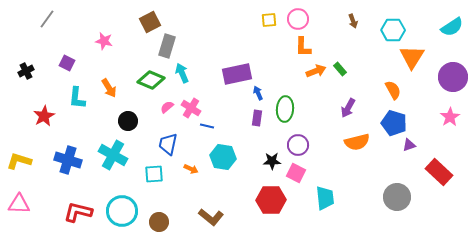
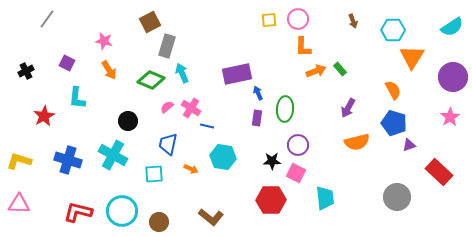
orange arrow at (109, 88): moved 18 px up
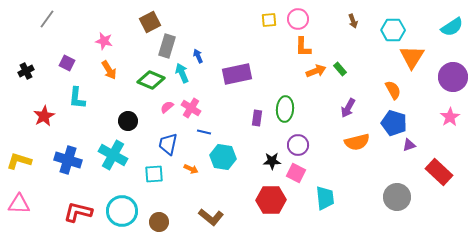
blue arrow at (258, 93): moved 60 px left, 37 px up
blue line at (207, 126): moved 3 px left, 6 px down
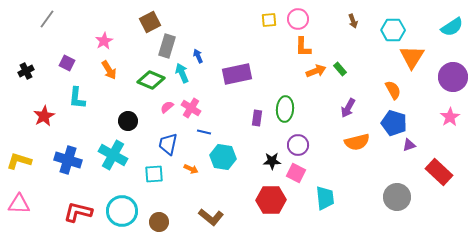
pink star at (104, 41): rotated 30 degrees clockwise
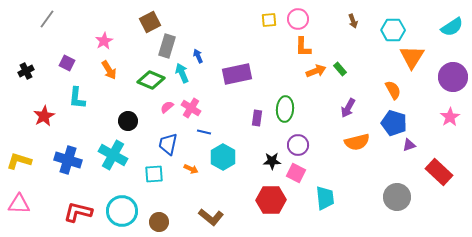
cyan hexagon at (223, 157): rotated 20 degrees clockwise
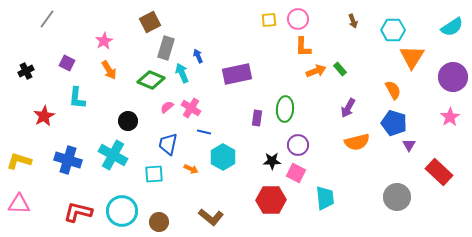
gray rectangle at (167, 46): moved 1 px left, 2 px down
purple triangle at (409, 145): rotated 40 degrees counterclockwise
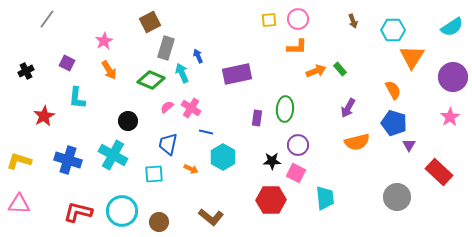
orange L-shape at (303, 47): moved 6 px left; rotated 90 degrees counterclockwise
blue line at (204, 132): moved 2 px right
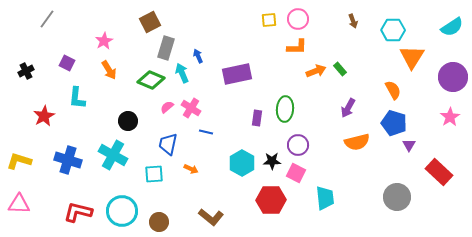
cyan hexagon at (223, 157): moved 19 px right, 6 px down
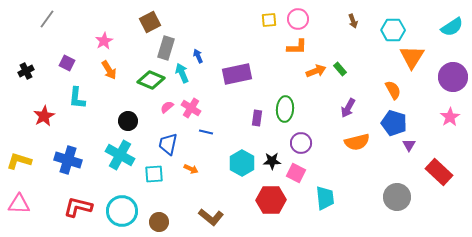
purple circle at (298, 145): moved 3 px right, 2 px up
cyan cross at (113, 155): moved 7 px right
red L-shape at (78, 212): moved 5 px up
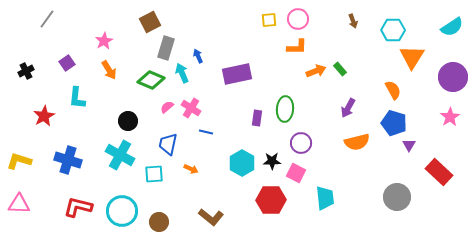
purple square at (67, 63): rotated 28 degrees clockwise
